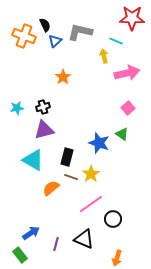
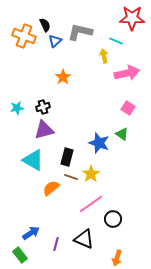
pink square: rotated 16 degrees counterclockwise
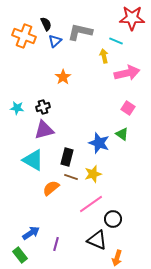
black semicircle: moved 1 px right, 1 px up
cyan star: rotated 16 degrees clockwise
yellow star: moved 2 px right; rotated 18 degrees clockwise
black triangle: moved 13 px right, 1 px down
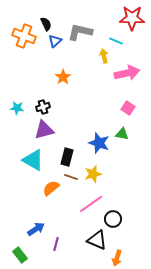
green triangle: rotated 24 degrees counterclockwise
blue arrow: moved 5 px right, 4 px up
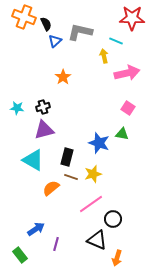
orange cross: moved 19 px up
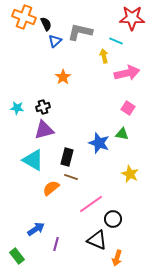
yellow star: moved 37 px right; rotated 30 degrees counterclockwise
green rectangle: moved 3 px left, 1 px down
